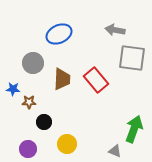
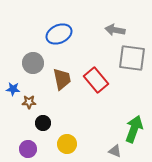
brown trapezoid: rotated 15 degrees counterclockwise
black circle: moved 1 px left, 1 px down
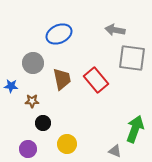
blue star: moved 2 px left, 3 px up
brown star: moved 3 px right, 1 px up
green arrow: moved 1 px right
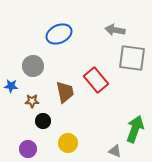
gray circle: moved 3 px down
brown trapezoid: moved 3 px right, 13 px down
black circle: moved 2 px up
yellow circle: moved 1 px right, 1 px up
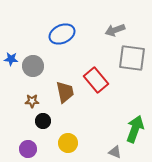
gray arrow: rotated 30 degrees counterclockwise
blue ellipse: moved 3 px right
blue star: moved 27 px up
gray triangle: moved 1 px down
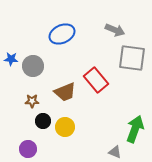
gray arrow: rotated 138 degrees counterclockwise
brown trapezoid: rotated 80 degrees clockwise
yellow circle: moved 3 px left, 16 px up
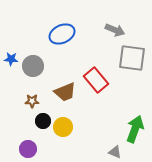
yellow circle: moved 2 px left
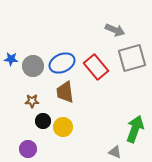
blue ellipse: moved 29 px down
gray square: rotated 24 degrees counterclockwise
red rectangle: moved 13 px up
brown trapezoid: rotated 105 degrees clockwise
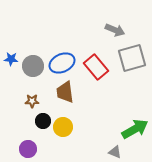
green arrow: rotated 40 degrees clockwise
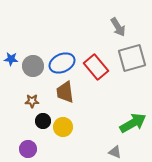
gray arrow: moved 3 px right, 3 px up; rotated 36 degrees clockwise
green arrow: moved 2 px left, 6 px up
